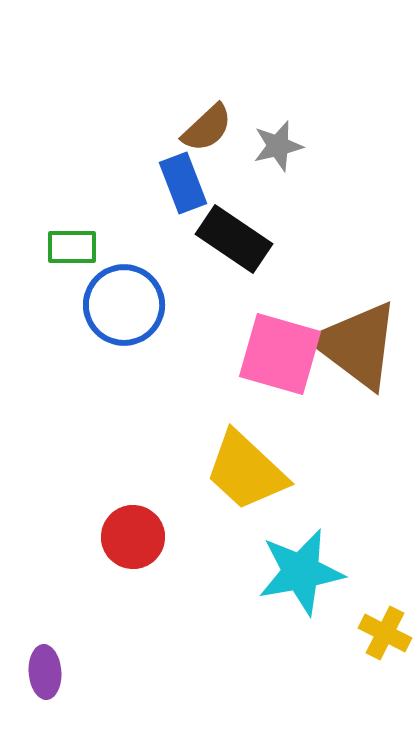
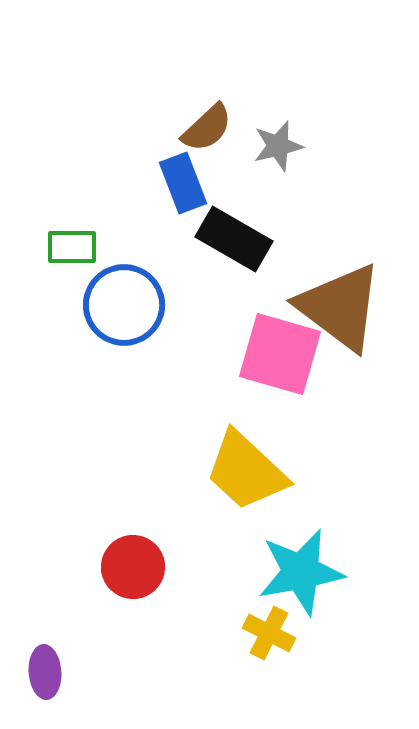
black rectangle: rotated 4 degrees counterclockwise
brown triangle: moved 17 px left, 38 px up
red circle: moved 30 px down
yellow cross: moved 116 px left
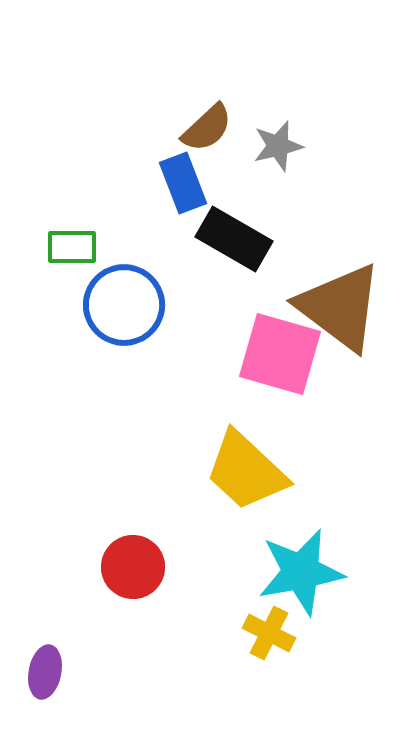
purple ellipse: rotated 15 degrees clockwise
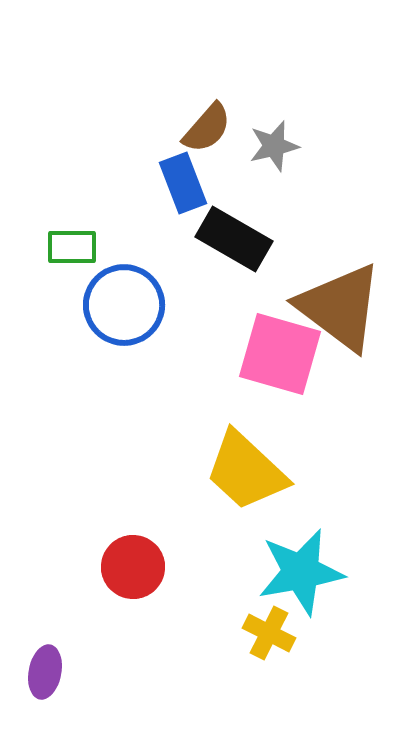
brown semicircle: rotated 6 degrees counterclockwise
gray star: moved 4 px left
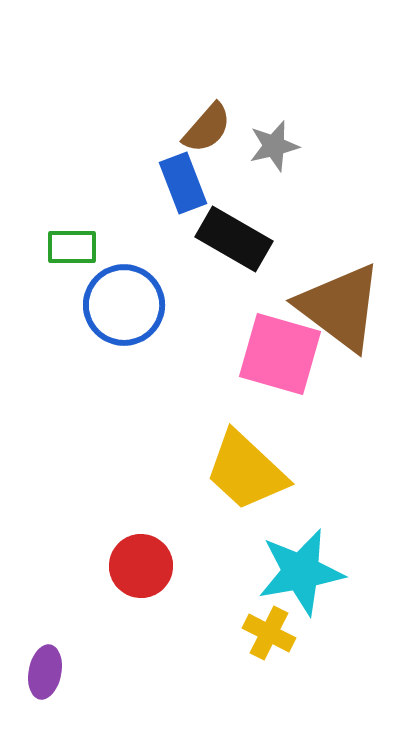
red circle: moved 8 px right, 1 px up
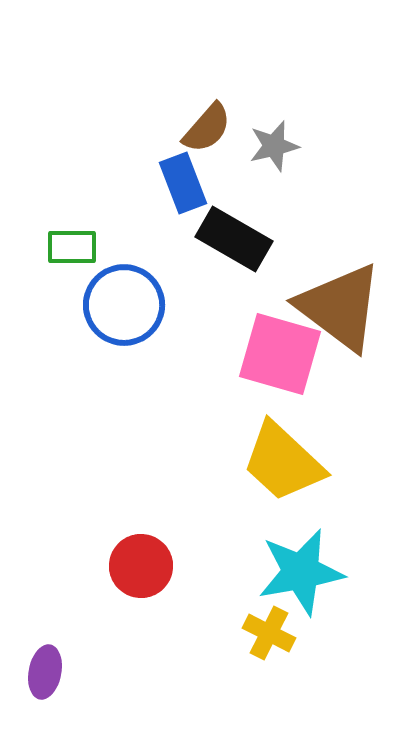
yellow trapezoid: moved 37 px right, 9 px up
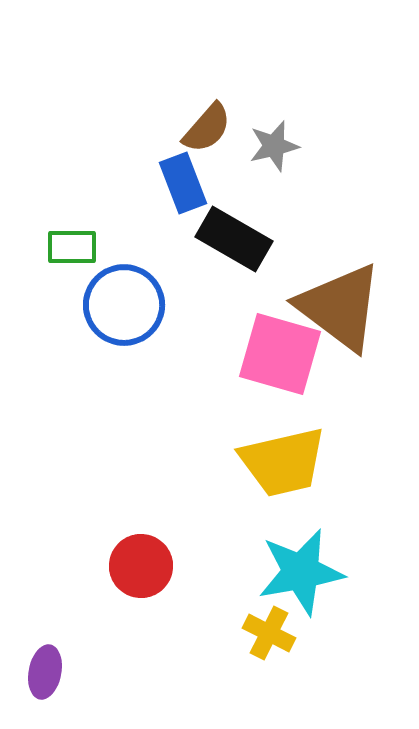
yellow trapezoid: rotated 56 degrees counterclockwise
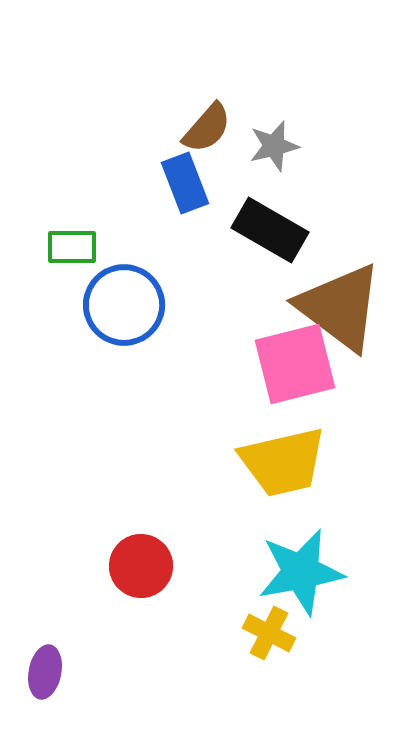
blue rectangle: moved 2 px right
black rectangle: moved 36 px right, 9 px up
pink square: moved 15 px right, 10 px down; rotated 30 degrees counterclockwise
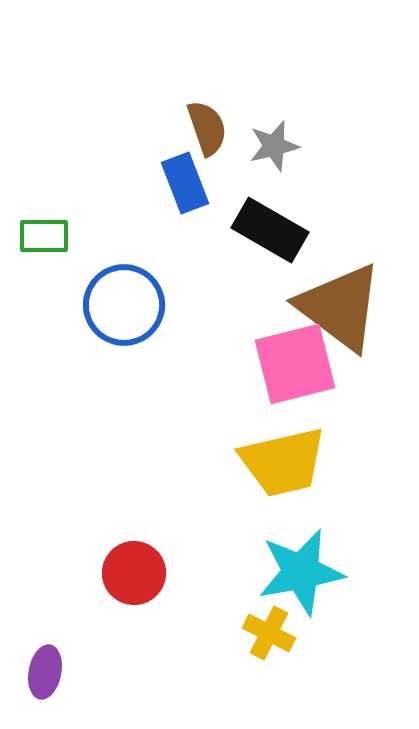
brown semicircle: rotated 60 degrees counterclockwise
green rectangle: moved 28 px left, 11 px up
red circle: moved 7 px left, 7 px down
